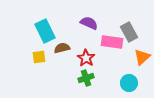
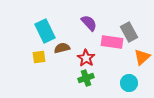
purple semicircle: rotated 24 degrees clockwise
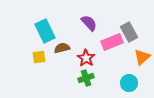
pink rectangle: rotated 30 degrees counterclockwise
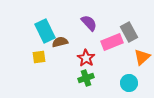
brown semicircle: moved 2 px left, 6 px up
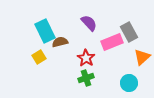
yellow square: rotated 24 degrees counterclockwise
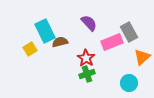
yellow square: moved 9 px left, 8 px up
green cross: moved 1 px right, 4 px up
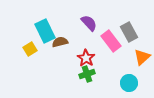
pink rectangle: moved 1 px left, 1 px up; rotated 75 degrees clockwise
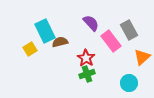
purple semicircle: moved 2 px right
gray rectangle: moved 2 px up
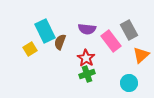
purple semicircle: moved 4 px left, 6 px down; rotated 138 degrees clockwise
brown semicircle: rotated 56 degrees counterclockwise
orange triangle: moved 1 px left, 2 px up
